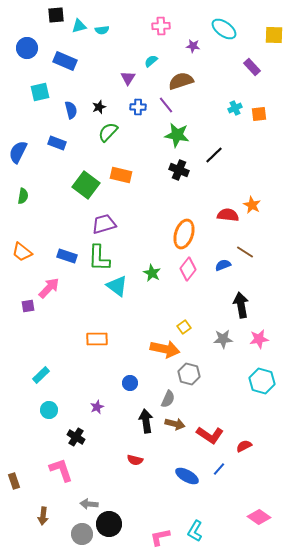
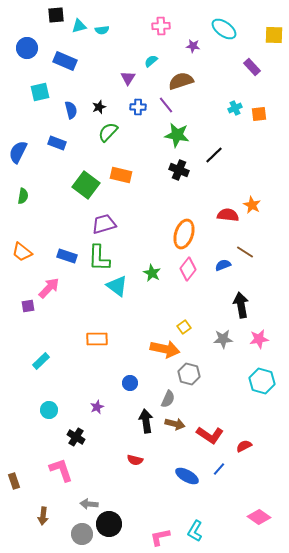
cyan rectangle at (41, 375): moved 14 px up
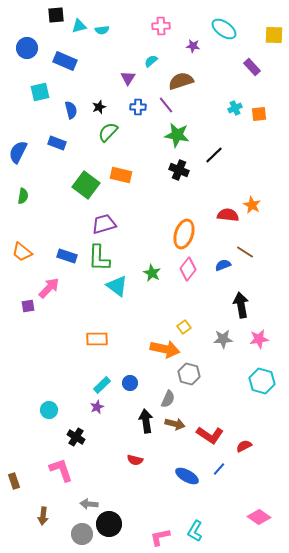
cyan rectangle at (41, 361): moved 61 px right, 24 px down
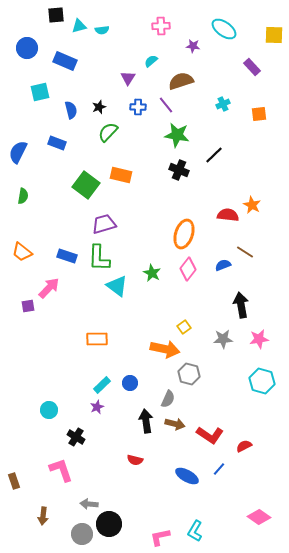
cyan cross at (235, 108): moved 12 px left, 4 px up
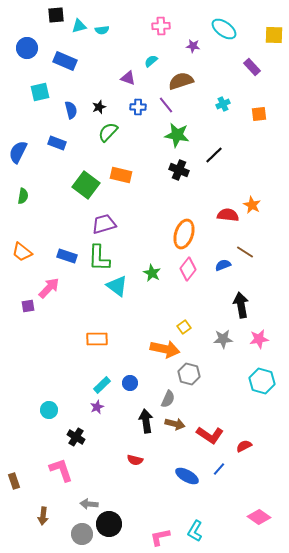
purple triangle at (128, 78): rotated 42 degrees counterclockwise
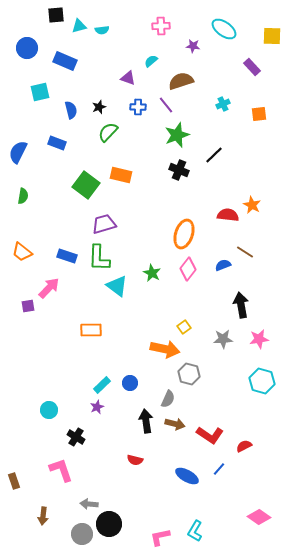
yellow square at (274, 35): moved 2 px left, 1 px down
green star at (177, 135): rotated 30 degrees counterclockwise
orange rectangle at (97, 339): moved 6 px left, 9 px up
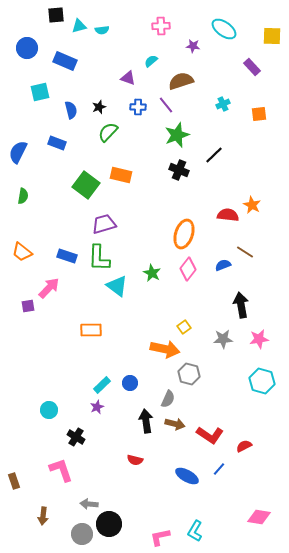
pink diamond at (259, 517): rotated 25 degrees counterclockwise
